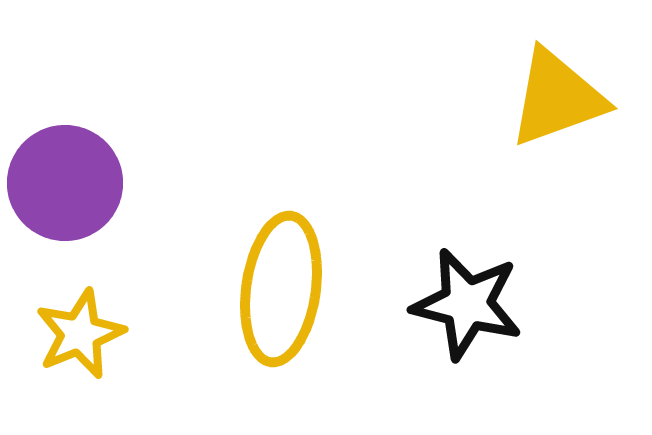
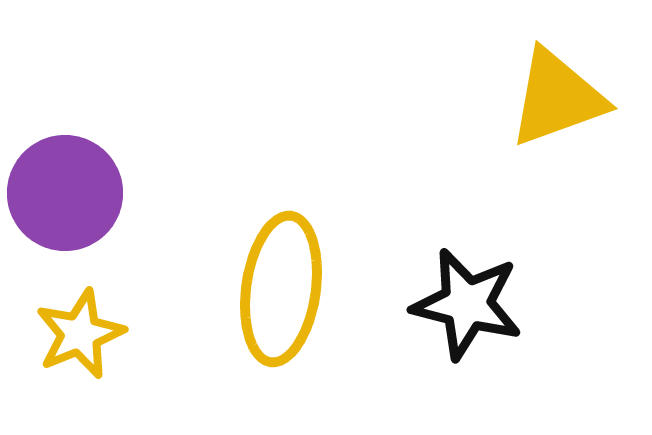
purple circle: moved 10 px down
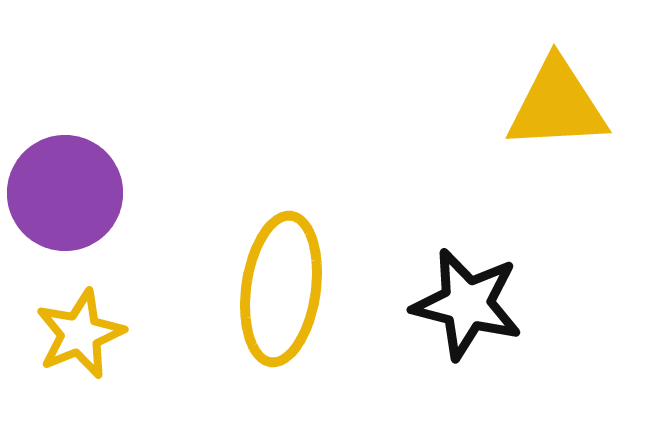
yellow triangle: moved 7 px down; rotated 17 degrees clockwise
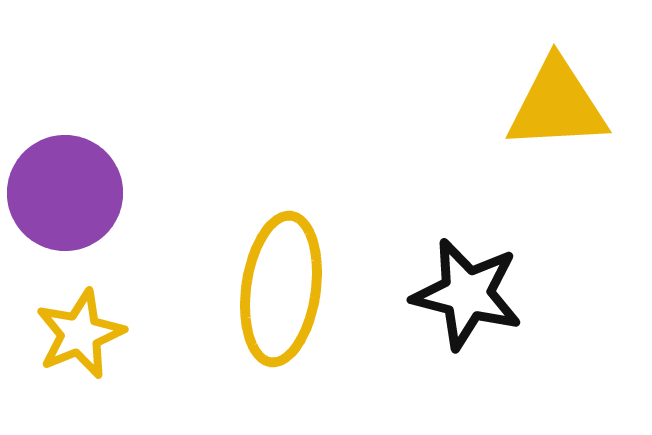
black star: moved 10 px up
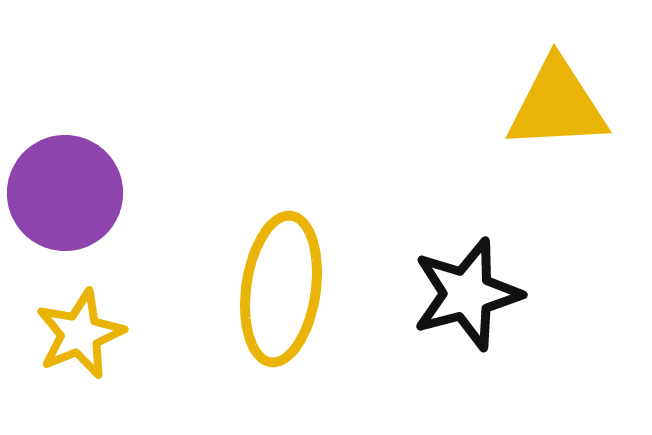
black star: rotated 29 degrees counterclockwise
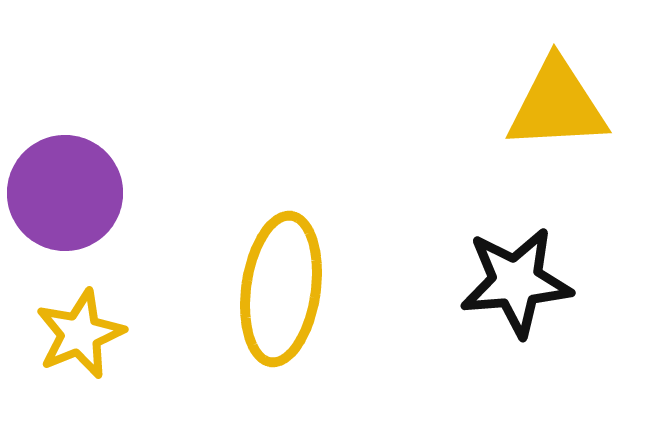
black star: moved 49 px right, 12 px up; rotated 10 degrees clockwise
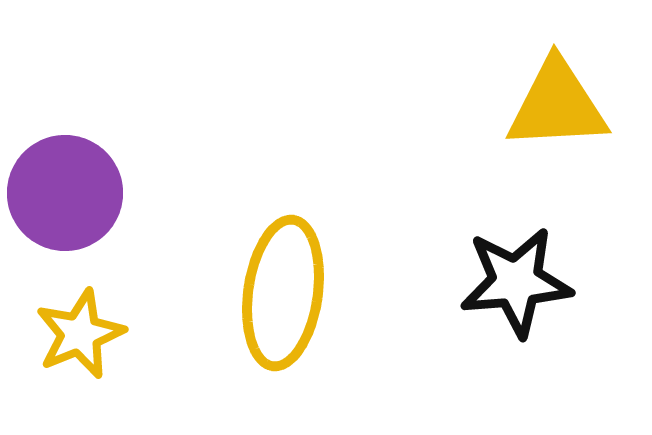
yellow ellipse: moved 2 px right, 4 px down
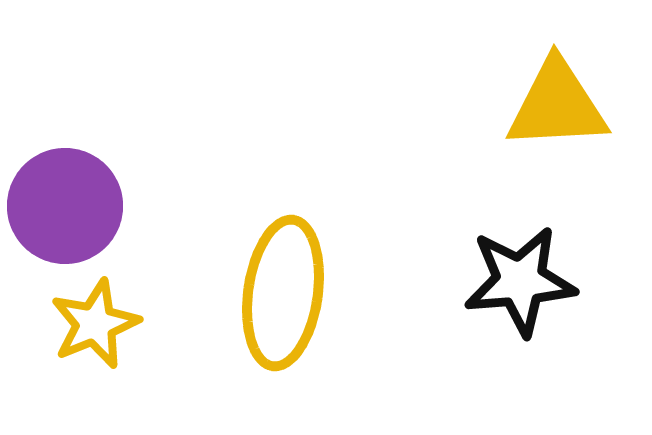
purple circle: moved 13 px down
black star: moved 4 px right, 1 px up
yellow star: moved 15 px right, 10 px up
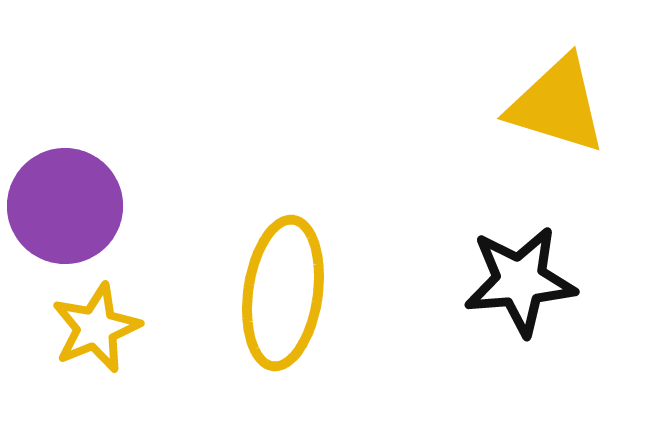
yellow triangle: rotated 20 degrees clockwise
yellow star: moved 1 px right, 4 px down
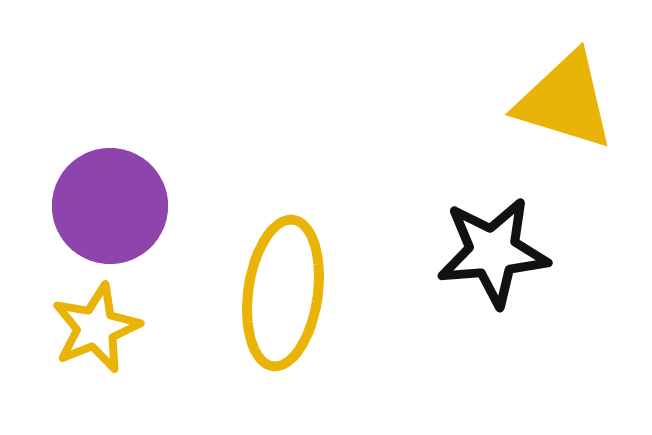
yellow triangle: moved 8 px right, 4 px up
purple circle: moved 45 px right
black star: moved 27 px left, 29 px up
